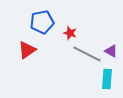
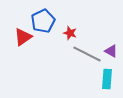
blue pentagon: moved 1 px right, 1 px up; rotated 15 degrees counterclockwise
red triangle: moved 4 px left, 13 px up
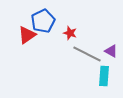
red triangle: moved 4 px right, 2 px up
cyan rectangle: moved 3 px left, 3 px up
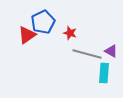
blue pentagon: moved 1 px down
gray line: rotated 12 degrees counterclockwise
cyan rectangle: moved 3 px up
